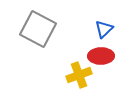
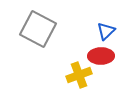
blue triangle: moved 2 px right, 2 px down
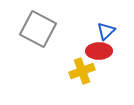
red ellipse: moved 2 px left, 5 px up
yellow cross: moved 3 px right, 4 px up
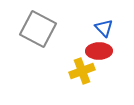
blue triangle: moved 2 px left, 3 px up; rotated 30 degrees counterclockwise
